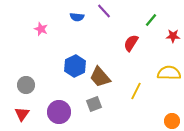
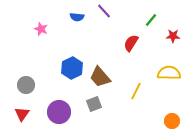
blue hexagon: moved 3 px left, 2 px down
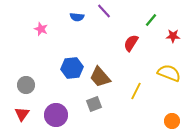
blue hexagon: rotated 20 degrees clockwise
yellow semicircle: rotated 20 degrees clockwise
purple circle: moved 3 px left, 3 px down
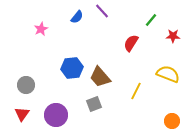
purple line: moved 2 px left
blue semicircle: rotated 56 degrees counterclockwise
pink star: rotated 24 degrees clockwise
yellow semicircle: moved 1 px left, 1 px down
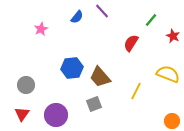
red star: rotated 24 degrees clockwise
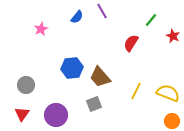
purple line: rotated 14 degrees clockwise
yellow semicircle: moved 19 px down
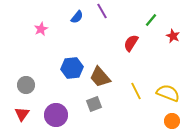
yellow line: rotated 54 degrees counterclockwise
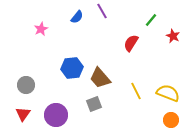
brown trapezoid: moved 1 px down
red triangle: moved 1 px right
orange circle: moved 1 px left, 1 px up
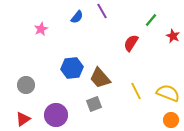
red triangle: moved 5 px down; rotated 21 degrees clockwise
